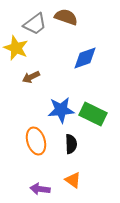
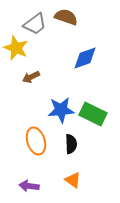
purple arrow: moved 11 px left, 3 px up
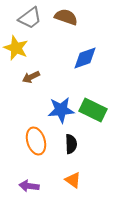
gray trapezoid: moved 5 px left, 6 px up
green rectangle: moved 4 px up
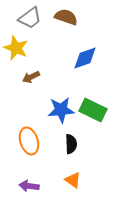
orange ellipse: moved 7 px left
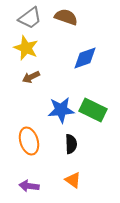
yellow star: moved 10 px right
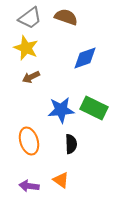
green rectangle: moved 1 px right, 2 px up
orange triangle: moved 12 px left
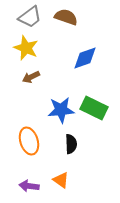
gray trapezoid: moved 1 px up
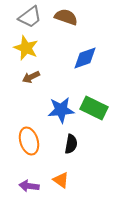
black semicircle: rotated 12 degrees clockwise
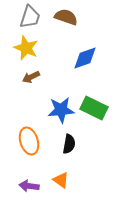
gray trapezoid: rotated 35 degrees counterclockwise
black semicircle: moved 2 px left
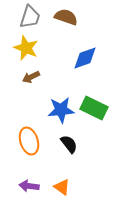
black semicircle: rotated 48 degrees counterclockwise
orange triangle: moved 1 px right, 7 px down
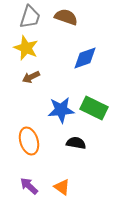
black semicircle: moved 7 px right, 1 px up; rotated 42 degrees counterclockwise
purple arrow: rotated 36 degrees clockwise
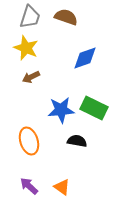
black semicircle: moved 1 px right, 2 px up
